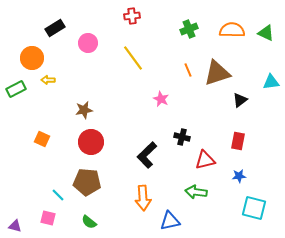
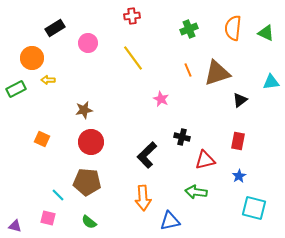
orange semicircle: moved 1 px right, 2 px up; rotated 85 degrees counterclockwise
blue star: rotated 24 degrees counterclockwise
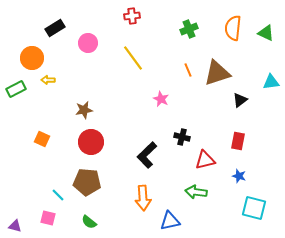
blue star: rotated 24 degrees counterclockwise
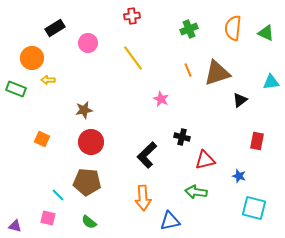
green rectangle: rotated 48 degrees clockwise
red rectangle: moved 19 px right
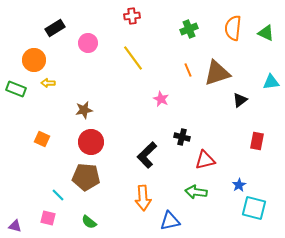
orange circle: moved 2 px right, 2 px down
yellow arrow: moved 3 px down
blue star: moved 9 px down; rotated 24 degrees clockwise
brown pentagon: moved 1 px left, 5 px up
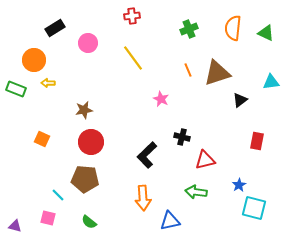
brown pentagon: moved 1 px left, 2 px down
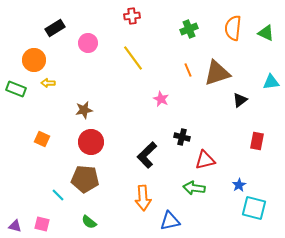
green arrow: moved 2 px left, 4 px up
pink square: moved 6 px left, 6 px down
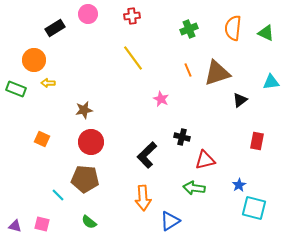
pink circle: moved 29 px up
blue triangle: rotated 20 degrees counterclockwise
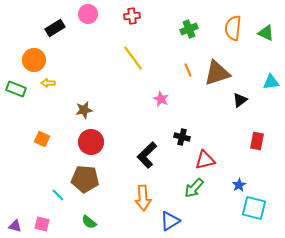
green arrow: rotated 55 degrees counterclockwise
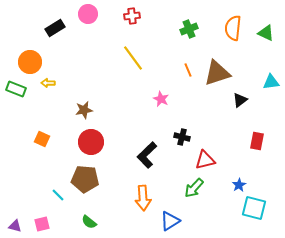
orange circle: moved 4 px left, 2 px down
pink square: rotated 28 degrees counterclockwise
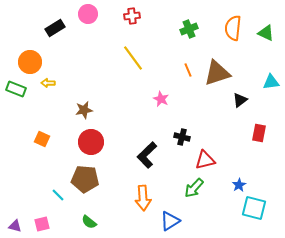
red rectangle: moved 2 px right, 8 px up
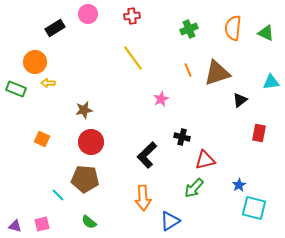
orange circle: moved 5 px right
pink star: rotated 21 degrees clockwise
